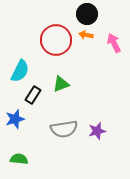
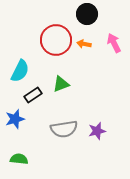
orange arrow: moved 2 px left, 9 px down
black rectangle: rotated 24 degrees clockwise
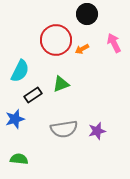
orange arrow: moved 2 px left, 5 px down; rotated 40 degrees counterclockwise
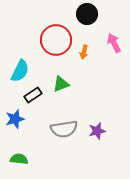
orange arrow: moved 2 px right, 3 px down; rotated 48 degrees counterclockwise
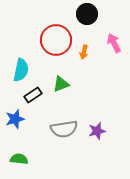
cyan semicircle: moved 1 px right, 1 px up; rotated 15 degrees counterclockwise
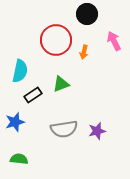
pink arrow: moved 2 px up
cyan semicircle: moved 1 px left, 1 px down
blue star: moved 3 px down
